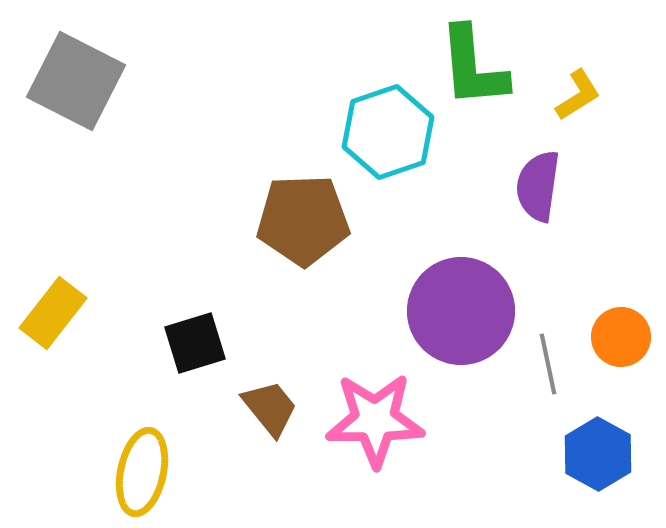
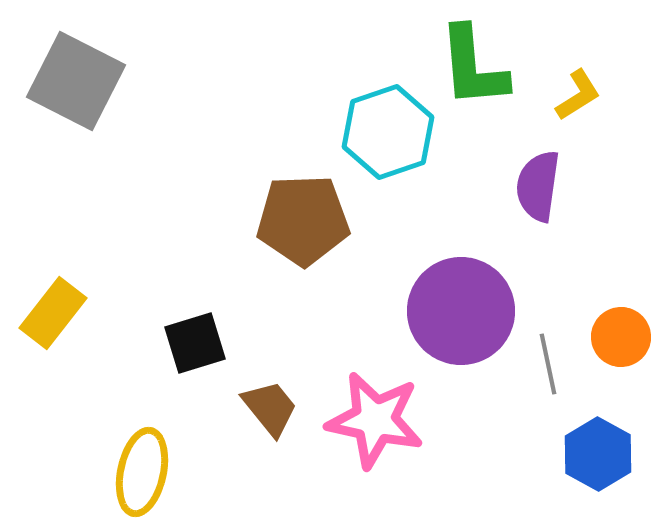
pink star: rotated 12 degrees clockwise
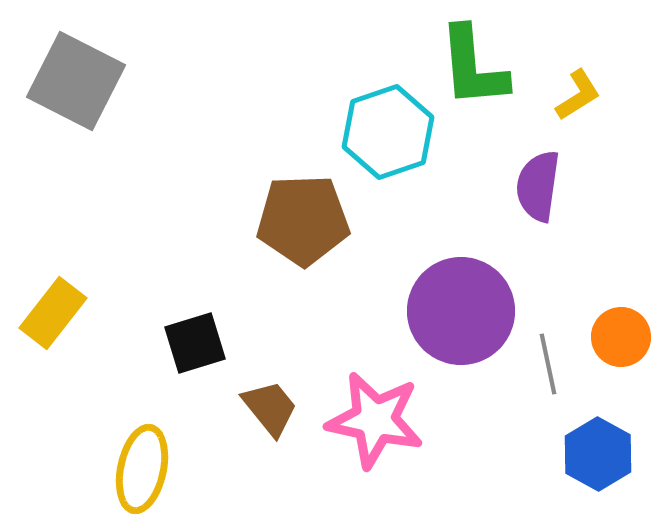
yellow ellipse: moved 3 px up
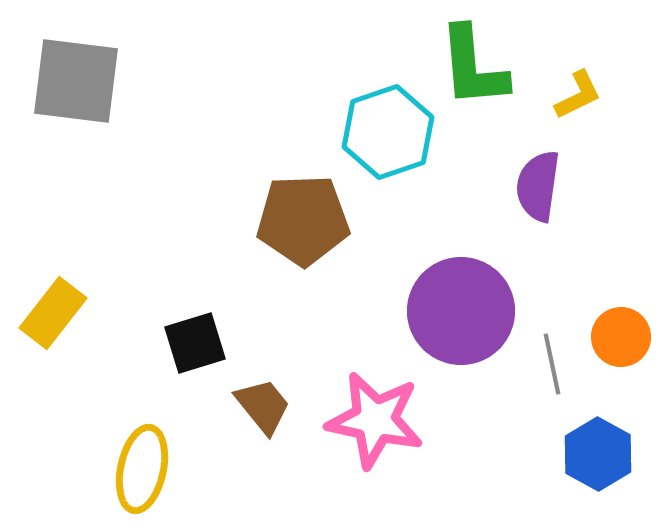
gray square: rotated 20 degrees counterclockwise
yellow L-shape: rotated 6 degrees clockwise
gray line: moved 4 px right
brown trapezoid: moved 7 px left, 2 px up
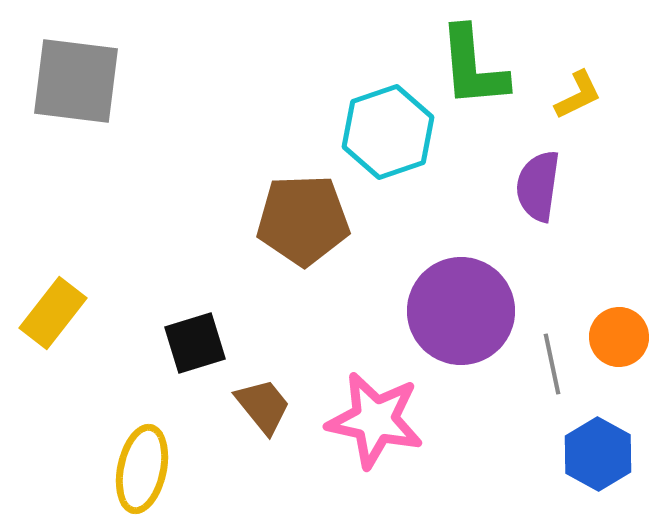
orange circle: moved 2 px left
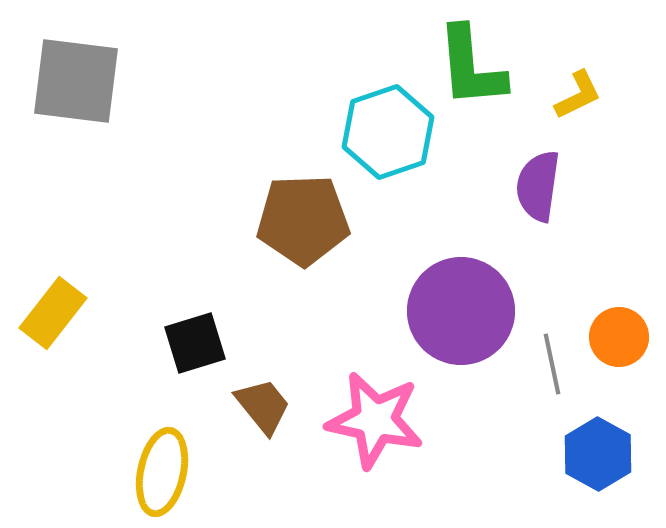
green L-shape: moved 2 px left
yellow ellipse: moved 20 px right, 3 px down
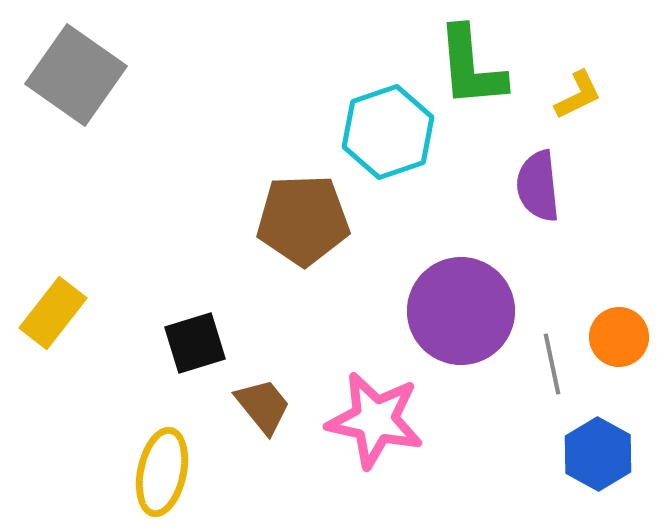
gray square: moved 6 px up; rotated 28 degrees clockwise
purple semicircle: rotated 14 degrees counterclockwise
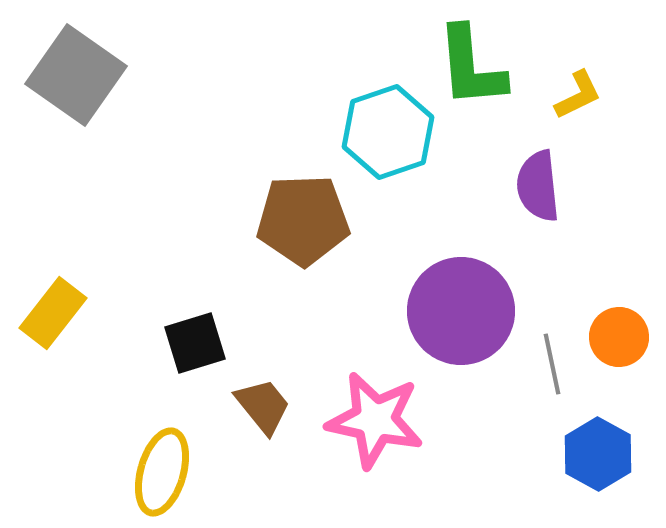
yellow ellipse: rotated 4 degrees clockwise
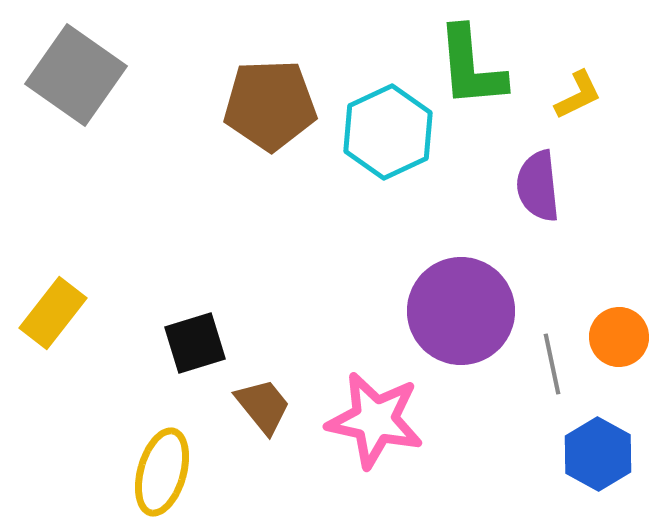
cyan hexagon: rotated 6 degrees counterclockwise
brown pentagon: moved 33 px left, 115 px up
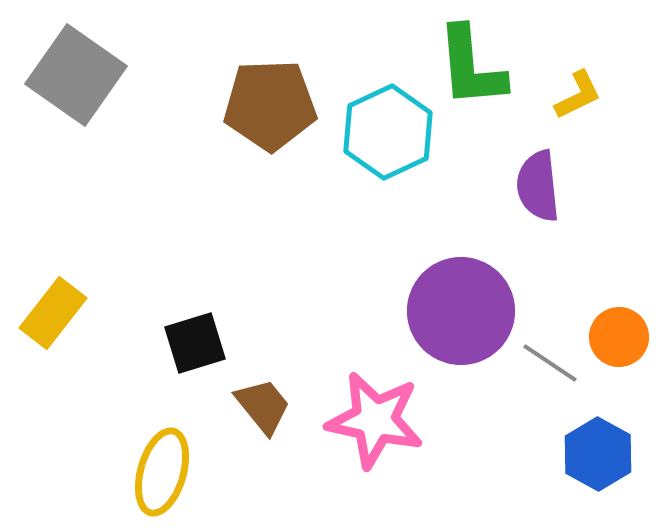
gray line: moved 2 px left, 1 px up; rotated 44 degrees counterclockwise
